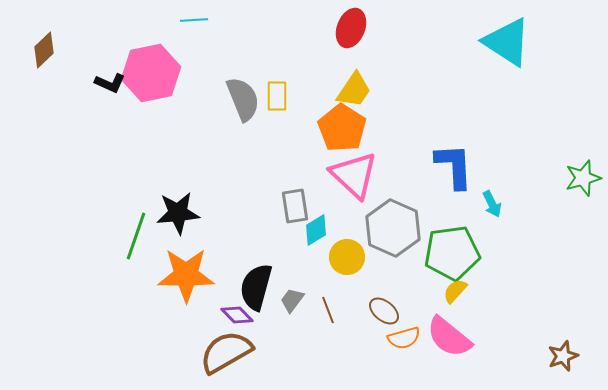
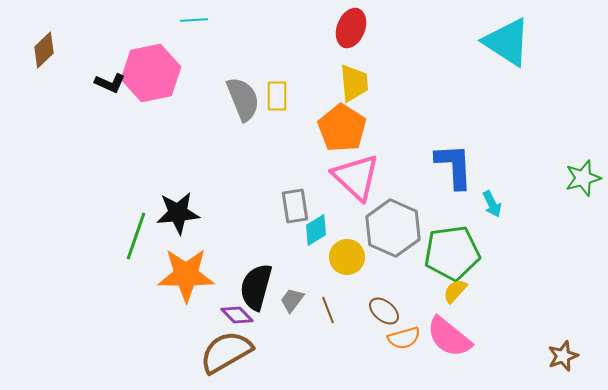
yellow trapezoid: moved 7 px up; rotated 39 degrees counterclockwise
pink triangle: moved 2 px right, 2 px down
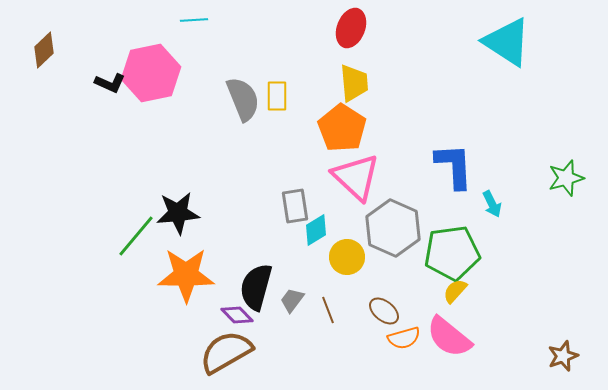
green star: moved 17 px left
green line: rotated 21 degrees clockwise
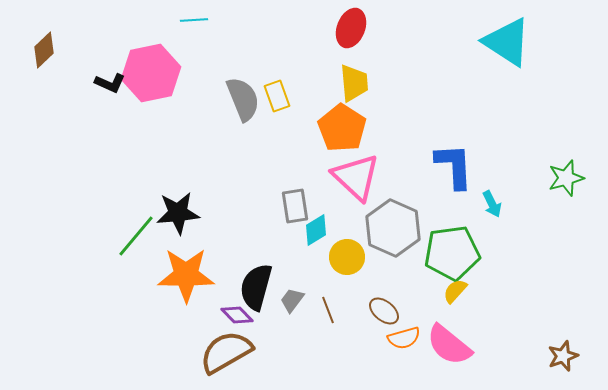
yellow rectangle: rotated 20 degrees counterclockwise
pink semicircle: moved 8 px down
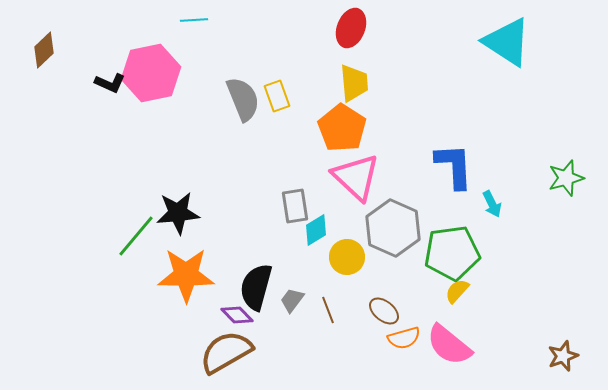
yellow semicircle: moved 2 px right
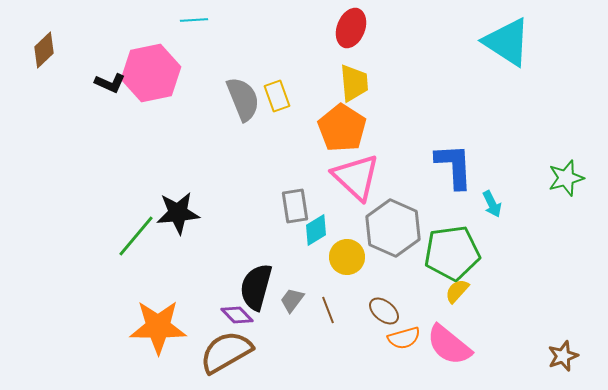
orange star: moved 28 px left, 52 px down
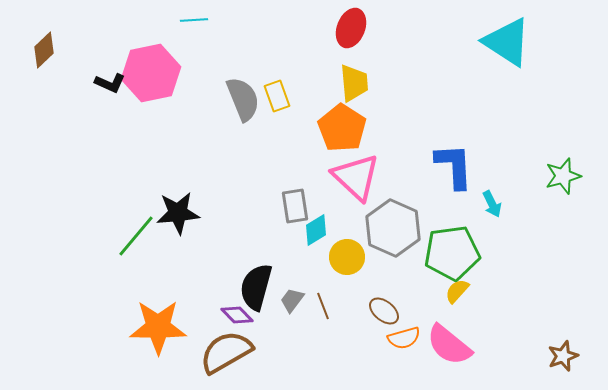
green star: moved 3 px left, 2 px up
brown line: moved 5 px left, 4 px up
